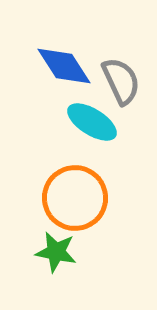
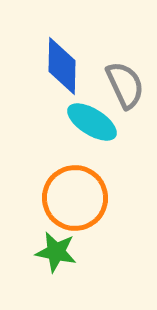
blue diamond: moved 2 px left; rotated 34 degrees clockwise
gray semicircle: moved 4 px right, 4 px down
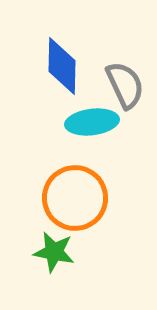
cyan ellipse: rotated 39 degrees counterclockwise
green star: moved 2 px left
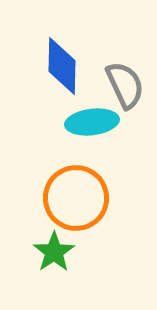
orange circle: moved 1 px right
green star: rotated 27 degrees clockwise
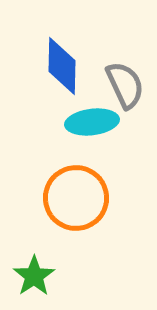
green star: moved 20 px left, 24 px down
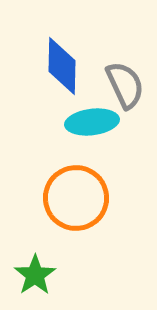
green star: moved 1 px right, 1 px up
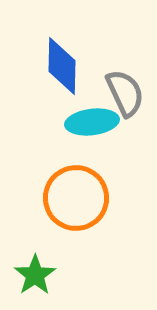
gray semicircle: moved 8 px down
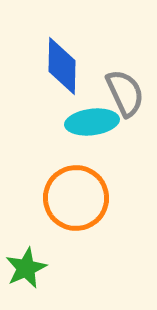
green star: moved 9 px left, 7 px up; rotated 9 degrees clockwise
